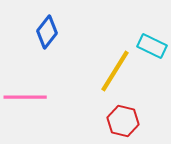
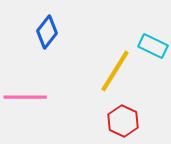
cyan rectangle: moved 1 px right
red hexagon: rotated 12 degrees clockwise
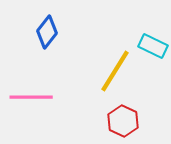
pink line: moved 6 px right
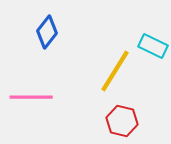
red hexagon: moved 1 px left; rotated 12 degrees counterclockwise
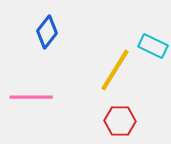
yellow line: moved 1 px up
red hexagon: moved 2 px left; rotated 12 degrees counterclockwise
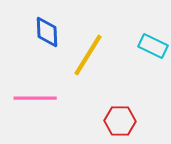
blue diamond: rotated 40 degrees counterclockwise
yellow line: moved 27 px left, 15 px up
pink line: moved 4 px right, 1 px down
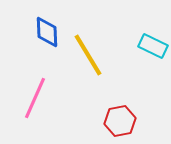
yellow line: rotated 63 degrees counterclockwise
pink line: rotated 66 degrees counterclockwise
red hexagon: rotated 12 degrees counterclockwise
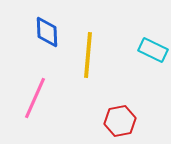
cyan rectangle: moved 4 px down
yellow line: rotated 36 degrees clockwise
